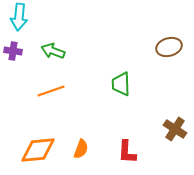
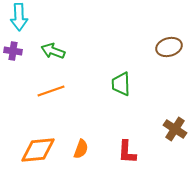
cyan arrow: rotated 8 degrees counterclockwise
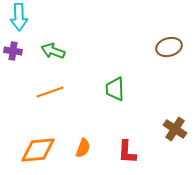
green trapezoid: moved 6 px left, 5 px down
orange line: moved 1 px left, 1 px down
orange semicircle: moved 2 px right, 1 px up
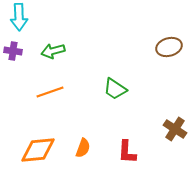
green arrow: rotated 35 degrees counterclockwise
green trapezoid: rotated 55 degrees counterclockwise
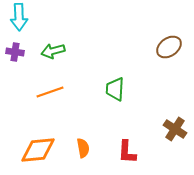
brown ellipse: rotated 20 degrees counterclockwise
purple cross: moved 2 px right, 1 px down
green trapezoid: rotated 60 degrees clockwise
orange semicircle: rotated 30 degrees counterclockwise
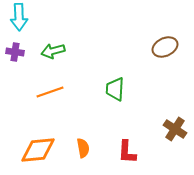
brown ellipse: moved 4 px left; rotated 10 degrees clockwise
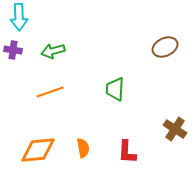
purple cross: moved 2 px left, 2 px up
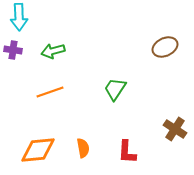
green trapezoid: rotated 30 degrees clockwise
